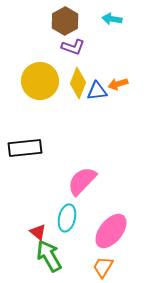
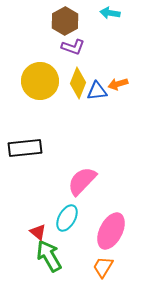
cyan arrow: moved 2 px left, 6 px up
cyan ellipse: rotated 16 degrees clockwise
pink ellipse: rotated 12 degrees counterclockwise
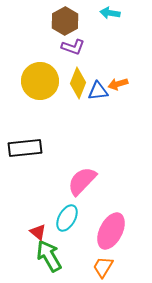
blue triangle: moved 1 px right
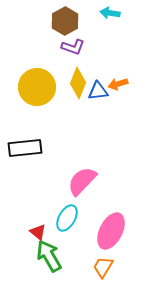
yellow circle: moved 3 px left, 6 px down
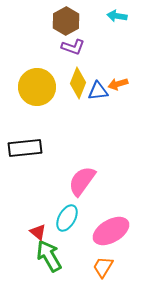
cyan arrow: moved 7 px right, 3 px down
brown hexagon: moved 1 px right
pink semicircle: rotated 8 degrees counterclockwise
pink ellipse: rotated 33 degrees clockwise
